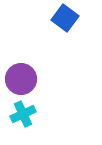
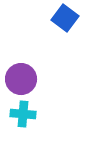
cyan cross: rotated 30 degrees clockwise
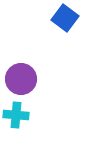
cyan cross: moved 7 px left, 1 px down
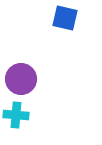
blue square: rotated 24 degrees counterclockwise
